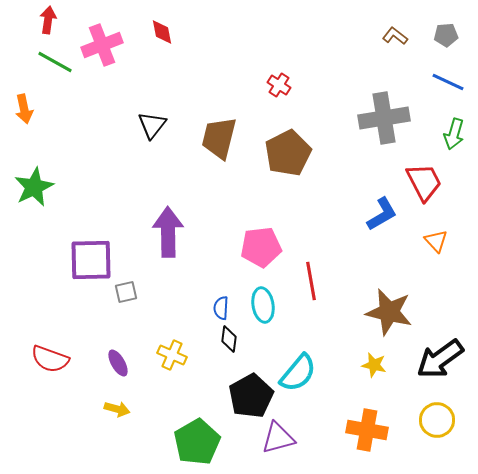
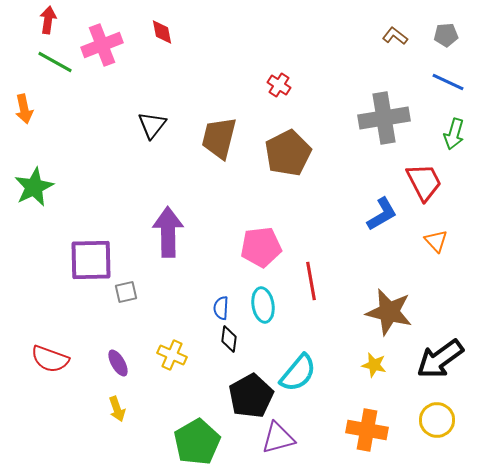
yellow arrow: rotated 55 degrees clockwise
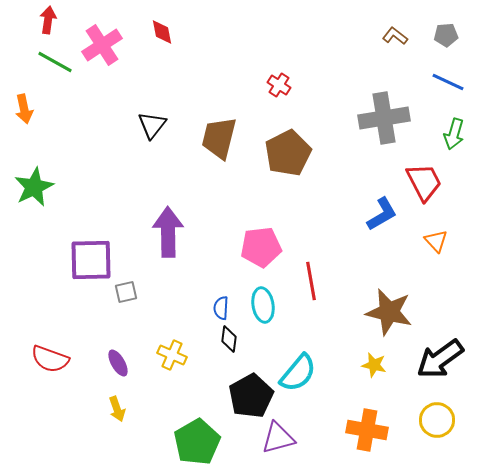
pink cross: rotated 12 degrees counterclockwise
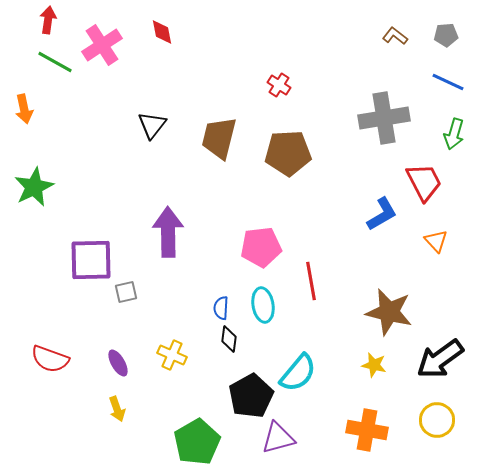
brown pentagon: rotated 24 degrees clockwise
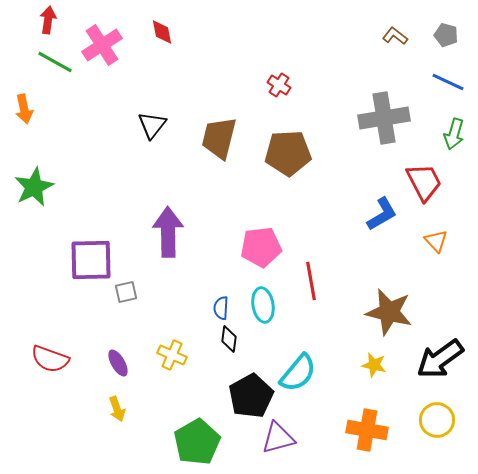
gray pentagon: rotated 20 degrees clockwise
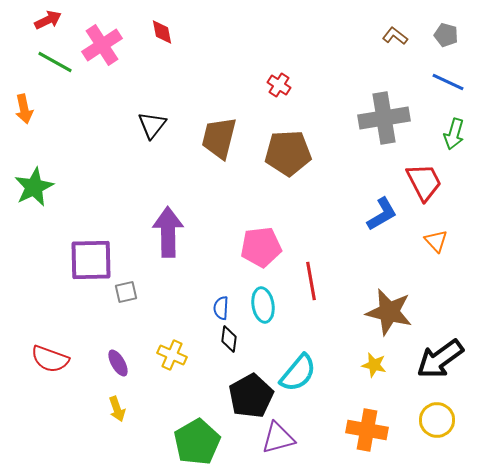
red arrow: rotated 56 degrees clockwise
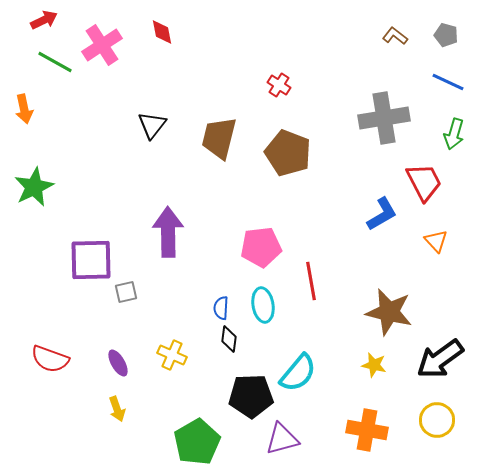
red arrow: moved 4 px left
brown pentagon: rotated 24 degrees clockwise
black pentagon: rotated 27 degrees clockwise
purple triangle: moved 4 px right, 1 px down
